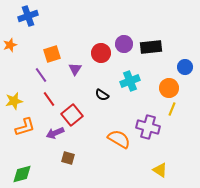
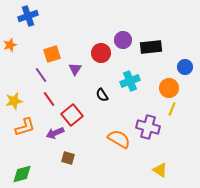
purple circle: moved 1 px left, 4 px up
black semicircle: rotated 24 degrees clockwise
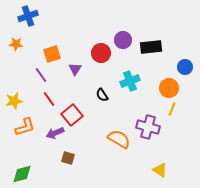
orange star: moved 6 px right, 1 px up; rotated 24 degrees clockwise
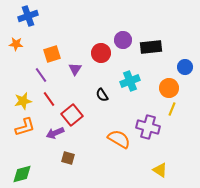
yellow star: moved 9 px right
